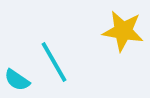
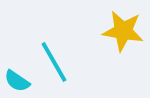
cyan semicircle: moved 1 px down
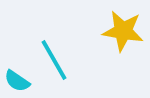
cyan line: moved 2 px up
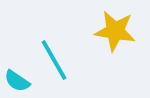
yellow star: moved 8 px left
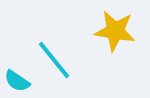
cyan line: rotated 9 degrees counterclockwise
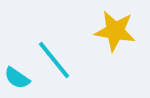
cyan semicircle: moved 3 px up
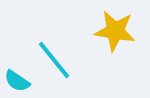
cyan semicircle: moved 3 px down
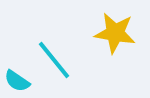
yellow star: moved 2 px down
